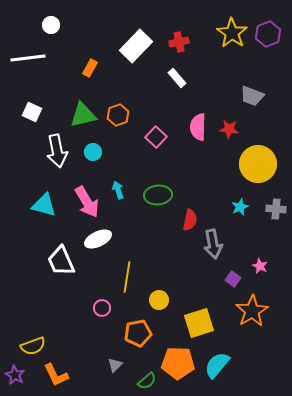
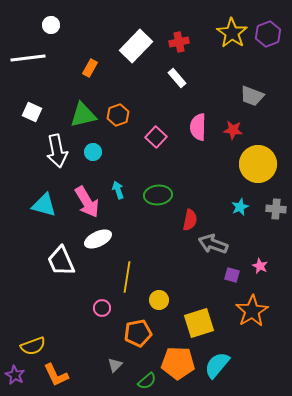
red star at (229, 129): moved 4 px right, 1 px down
gray arrow at (213, 244): rotated 120 degrees clockwise
purple square at (233, 279): moved 1 px left, 4 px up; rotated 21 degrees counterclockwise
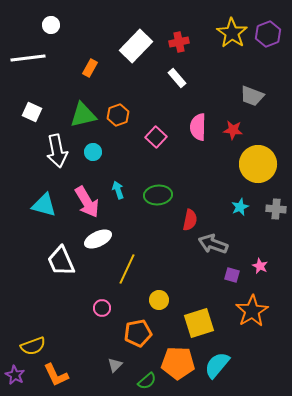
yellow line at (127, 277): moved 8 px up; rotated 16 degrees clockwise
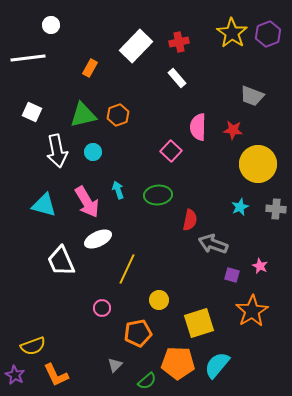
pink square at (156, 137): moved 15 px right, 14 px down
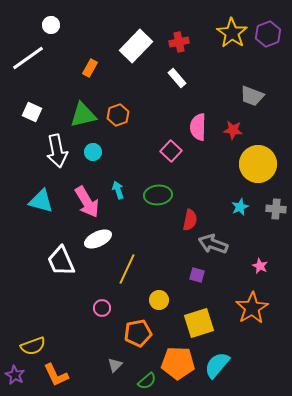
white line at (28, 58): rotated 28 degrees counterclockwise
cyan triangle at (44, 205): moved 3 px left, 4 px up
purple square at (232, 275): moved 35 px left
orange star at (252, 311): moved 3 px up
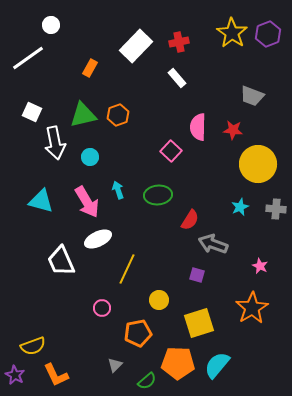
white arrow at (57, 151): moved 2 px left, 8 px up
cyan circle at (93, 152): moved 3 px left, 5 px down
red semicircle at (190, 220): rotated 20 degrees clockwise
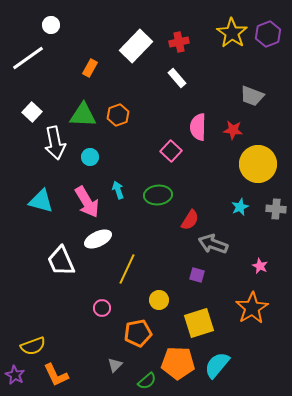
white square at (32, 112): rotated 18 degrees clockwise
green triangle at (83, 115): rotated 16 degrees clockwise
